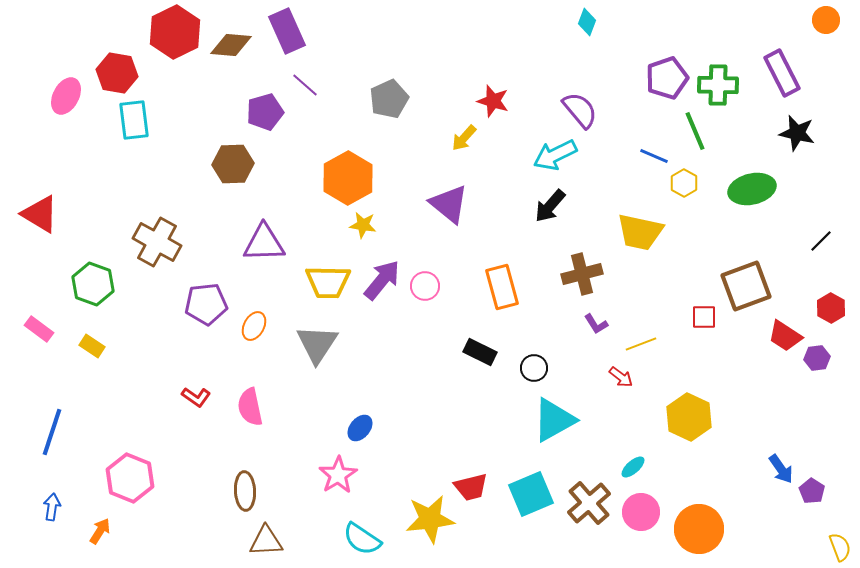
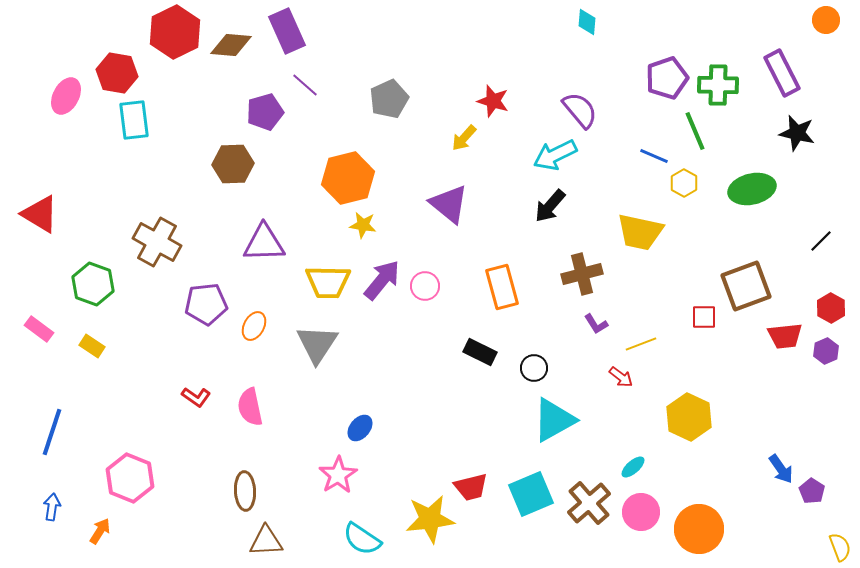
cyan diamond at (587, 22): rotated 16 degrees counterclockwise
orange hexagon at (348, 178): rotated 15 degrees clockwise
red trapezoid at (785, 336): rotated 39 degrees counterclockwise
purple hexagon at (817, 358): moved 9 px right, 7 px up; rotated 15 degrees counterclockwise
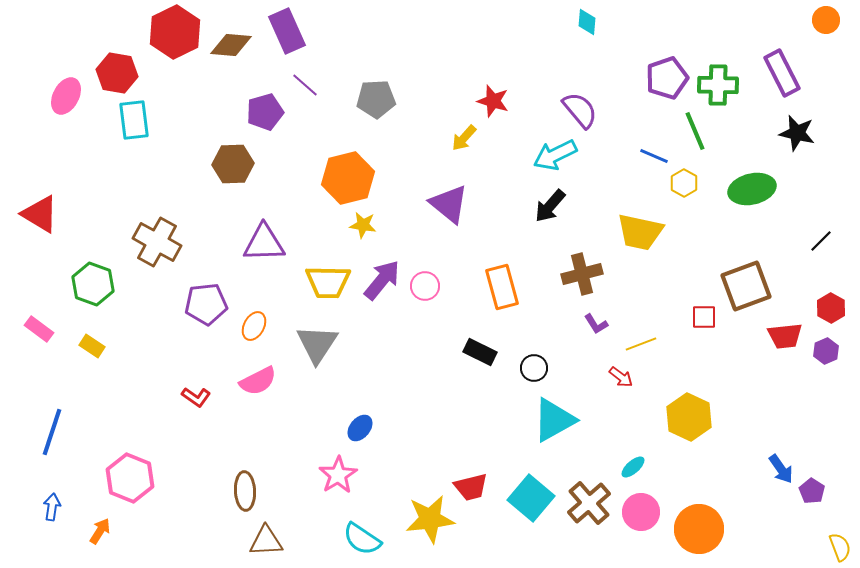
gray pentagon at (389, 99): moved 13 px left; rotated 21 degrees clockwise
pink semicircle at (250, 407): moved 8 px right, 26 px up; rotated 105 degrees counterclockwise
cyan square at (531, 494): moved 4 px down; rotated 27 degrees counterclockwise
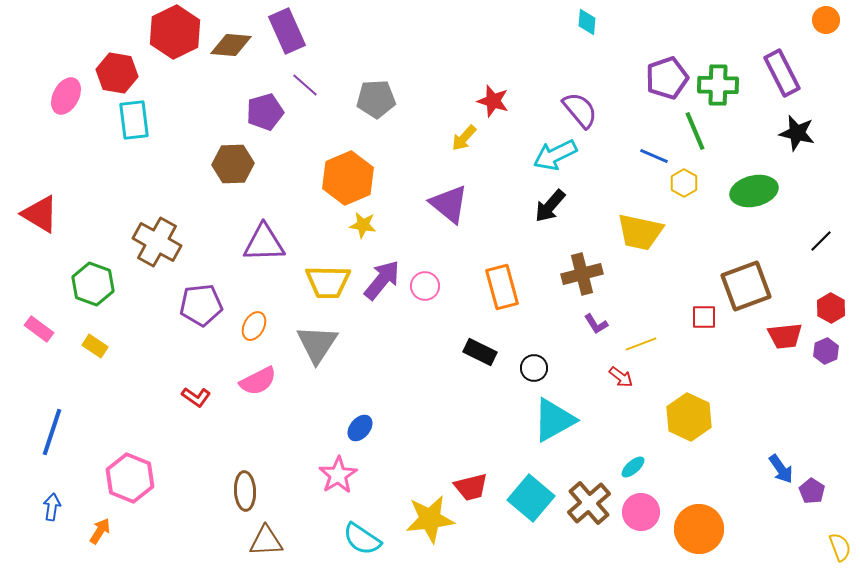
orange hexagon at (348, 178): rotated 9 degrees counterclockwise
green ellipse at (752, 189): moved 2 px right, 2 px down
purple pentagon at (206, 304): moved 5 px left, 1 px down
yellow rectangle at (92, 346): moved 3 px right
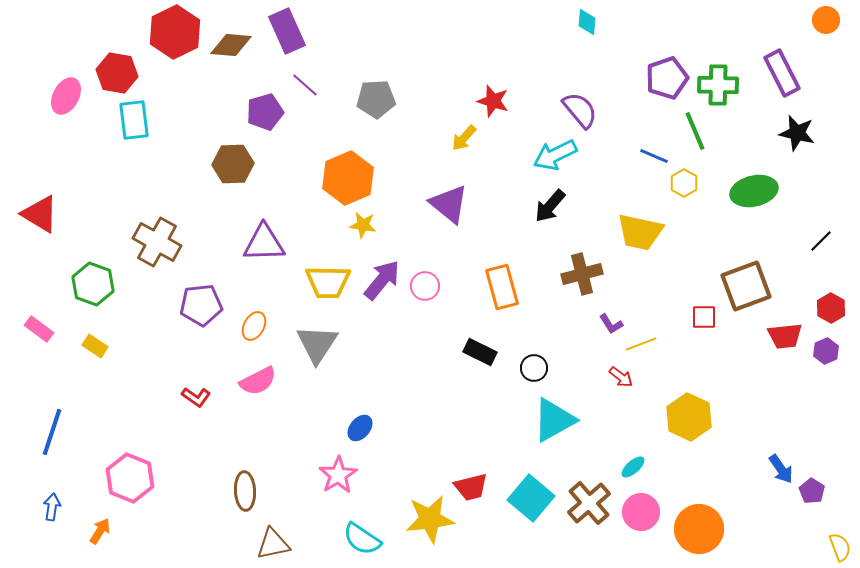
purple L-shape at (596, 324): moved 15 px right
brown triangle at (266, 541): moved 7 px right, 3 px down; rotated 9 degrees counterclockwise
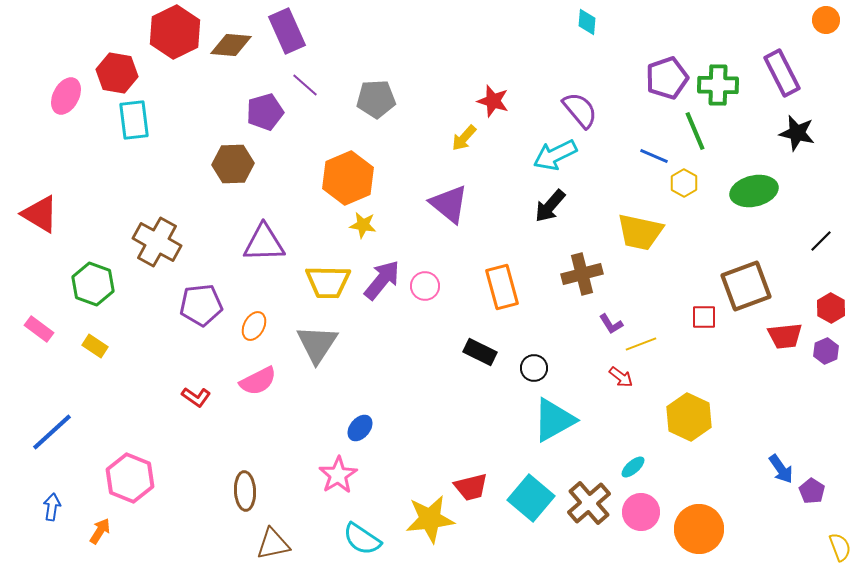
blue line at (52, 432): rotated 30 degrees clockwise
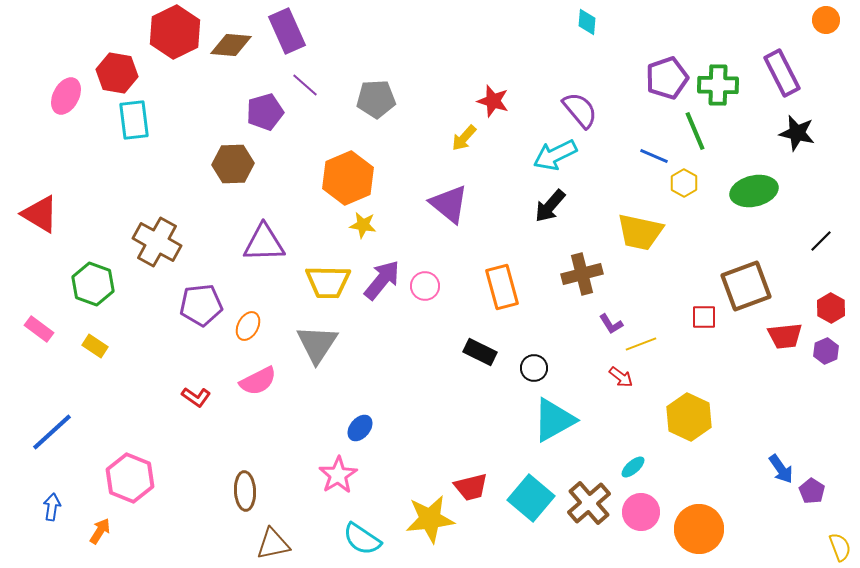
orange ellipse at (254, 326): moved 6 px left
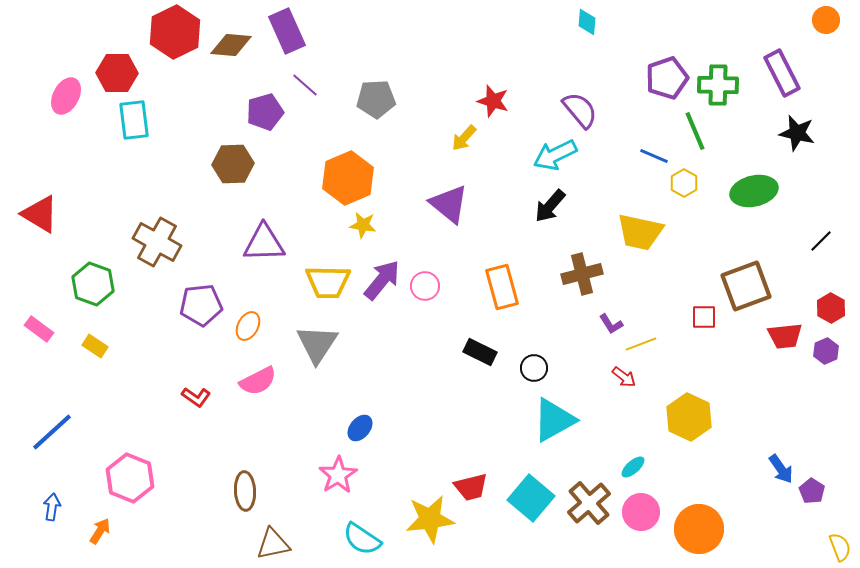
red hexagon at (117, 73): rotated 9 degrees counterclockwise
red arrow at (621, 377): moved 3 px right
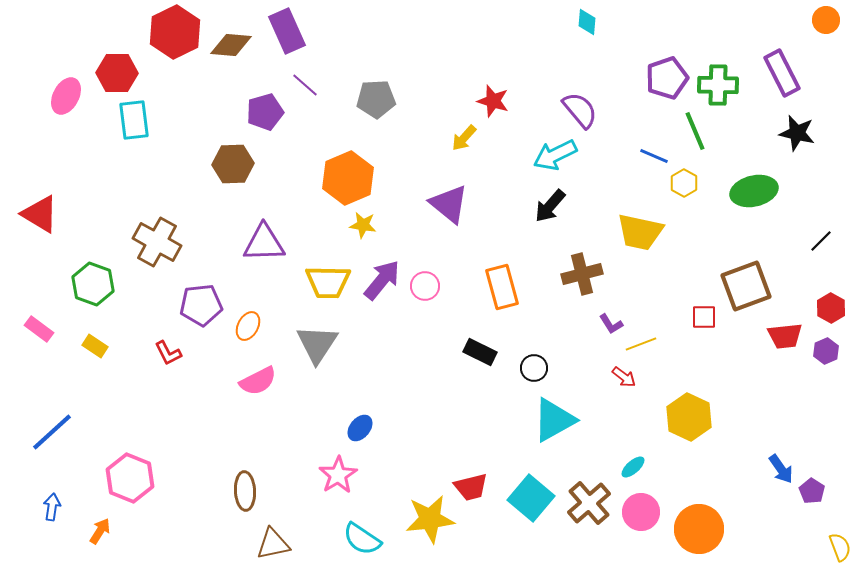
red L-shape at (196, 397): moved 28 px left, 44 px up; rotated 28 degrees clockwise
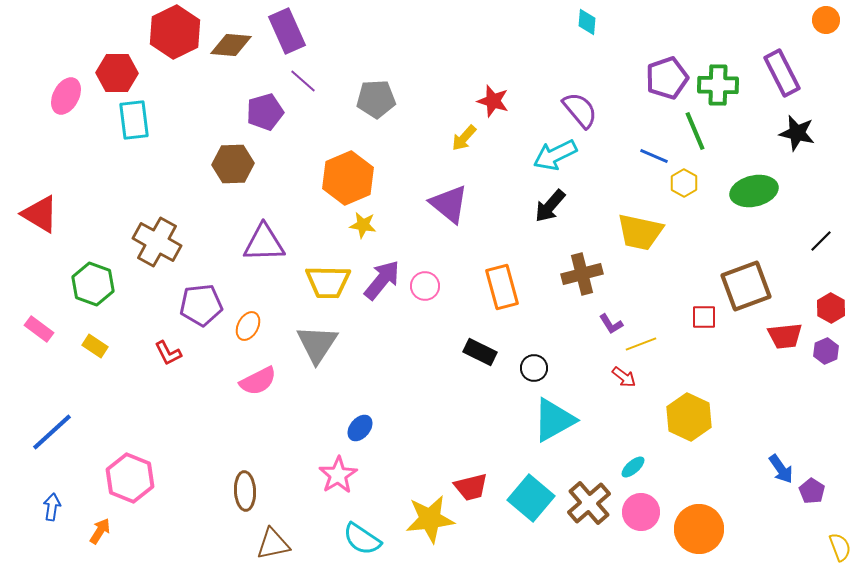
purple line at (305, 85): moved 2 px left, 4 px up
